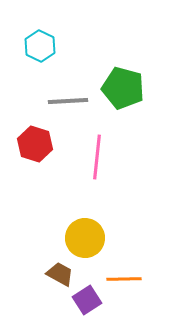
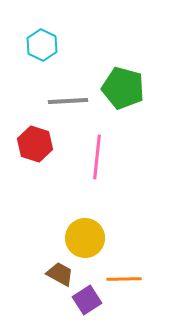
cyan hexagon: moved 2 px right, 1 px up
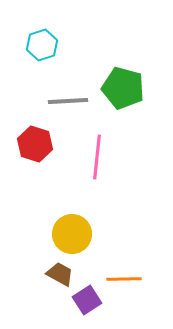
cyan hexagon: rotated 16 degrees clockwise
yellow circle: moved 13 px left, 4 px up
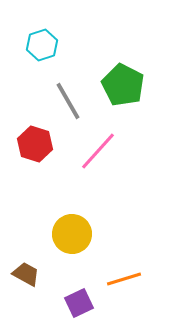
green pentagon: moved 3 px up; rotated 12 degrees clockwise
gray line: rotated 63 degrees clockwise
pink line: moved 1 px right, 6 px up; rotated 36 degrees clockwise
brown trapezoid: moved 34 px left
orange line: rotated 16 degrees counterclockwise
purple square: moved 8 px left, 3 px down; rotated 8 degrees clockwise
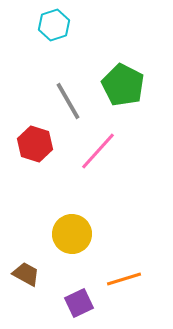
cyan hexagon: moved 12 px right, 20 px up
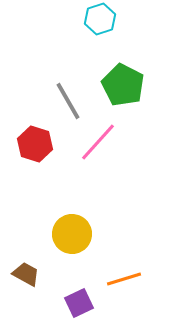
cyan hexagon: moved 46 px right, 6 px up
pink line: moved 9 px up
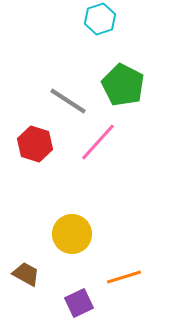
gray line: rotated 27 degrees counterclockwise
orange line: moved 2 px up
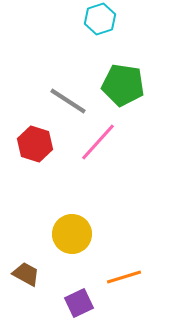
green pentagon: rotated 18 degrees counterclockwise
